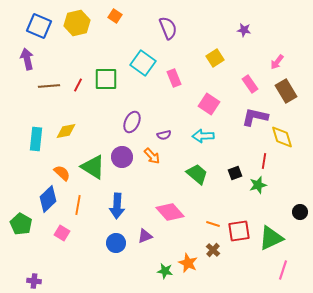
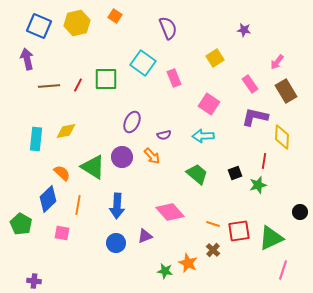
yellow diamond at (282, 137): rotated 20 degrees clockwise
pink square at (62, 233): rotated 21 degrees counterclockwise
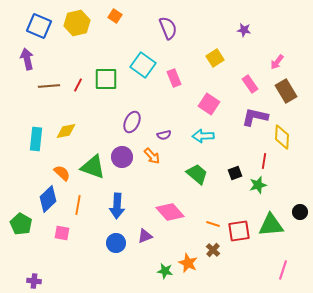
cyan square at (143, 63): moved 2 px down
green triangle at (93, 167): rotated 12 degrees counterclockwise
green triangle at (271, 238): moved 13 px up; rotated 20 degrees clockwise
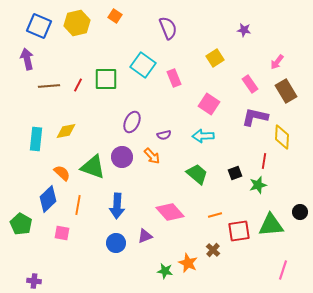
orange line at (213, 224): moved 2 px right, 9 px up; rotated 32 degrees counterclockwise
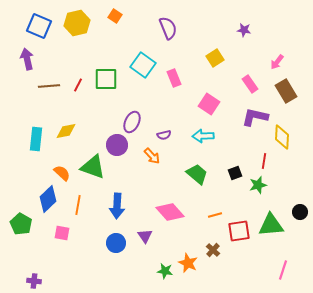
purple circle at (122, 157): moved 5 px left, 12 px up
purple triangle at (145, 236): rotated 42 degrees counterclockwise
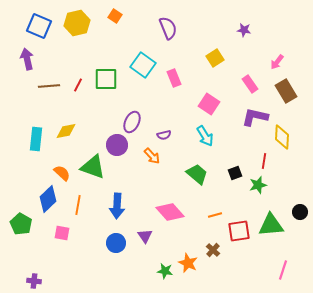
cyan arrow at (203, 136): moved 2 px right; rotated 120 degrees counterclockwise
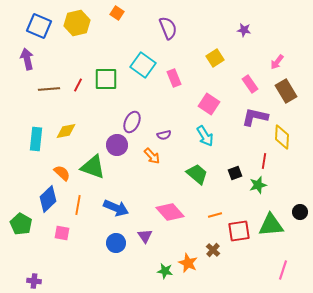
orange square at (115, 16): moved 2 px right, 3 px up
brown line at (49, 86): moved 3 px down
blue arrow at (117, 206): moved 1 px left, 2 px down; rotated 70 degrees counterclockwise
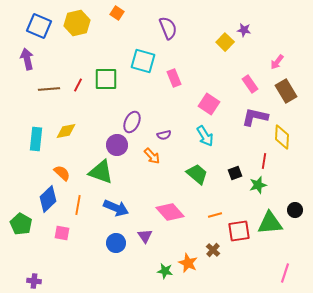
yellow square at (215, 58): moved 10 px right, 16 px up; rotated 12 degrees counterclockwise
cyan square at (143, 65): moved 4 px up; rotated 20 degrees counterclockwise
green triangle at (93, 167): moved 8 px right, 5 px down
black circle at (300, 212): moved 5 px left, 2 px up
green triangle at (271, 225): moved 1 px left, 2 px up
pink line at (283, 270): moved 2 px right, 3 px down
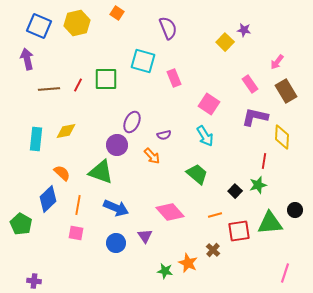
black square at (235, 173): moved 18 px down; rotated 24 degrees counterclockwise
pink square at (62, 233): moved 14 px right
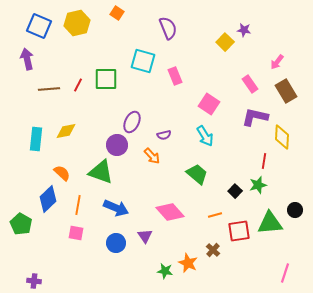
pink rectangle at (174, 78): moved 1 px right, 2 px up
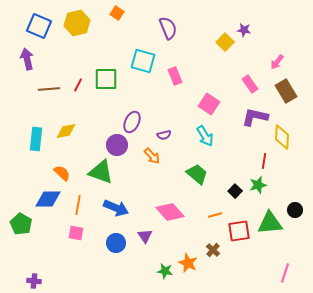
blue diamond at (48, 199): rotated 44 degrees clockwise
